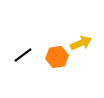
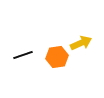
black line: rotated 18 degrees clockwise
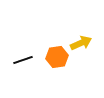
black line: moved 5 px down
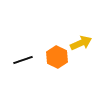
orange hexagon: rotated 25 degrees counterclockwise
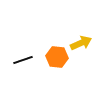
orange hexagon: rotated 20 degrees counterclockwise
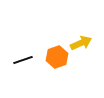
orange hexagon: rotated 25 degrees counterclockwise
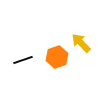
yellow arrow: rotated 110 degrees counterclockwise
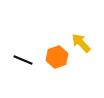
black line: rotated 42 degrees clockwise
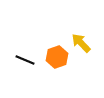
black line: moved 2 px right
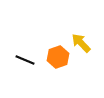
orange hexagon: moved 1 px right
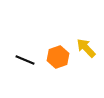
yellow arrow: moved 5 px right, 5 px down
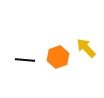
black line: rotated 18 degrees counterclockwise
